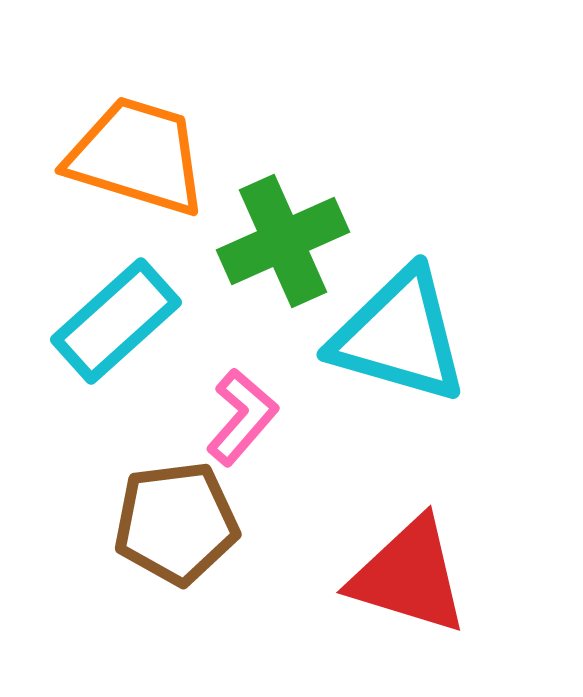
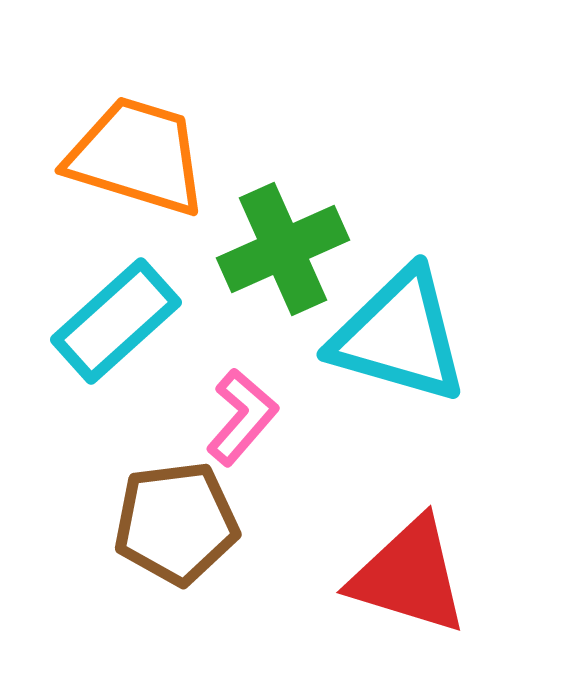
green cross: moved 8 px down
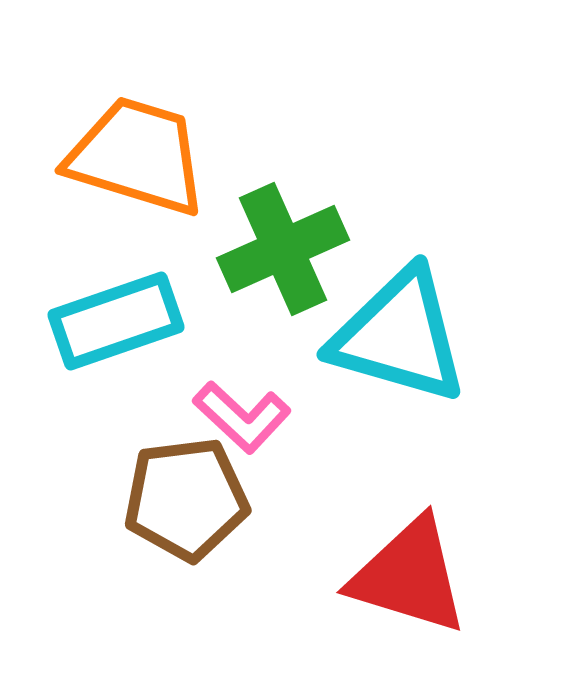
cyan rectangle: rotated 23 degrees clockwise
pink L-shape: rotated 92 degrees clockwise
brown pentagon: moved 10 px right, 24 px up
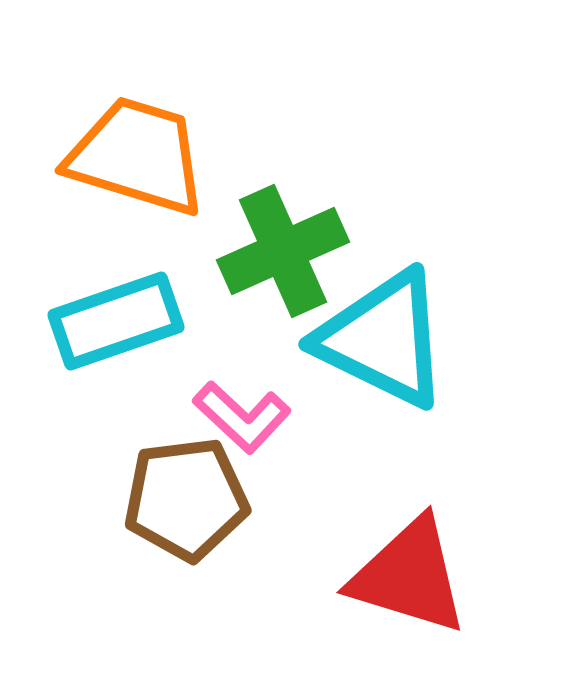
green cross: moved 2 px down
cyan triangle: moved 16 px left, 3 px down; rotated 10 degrees clockwise
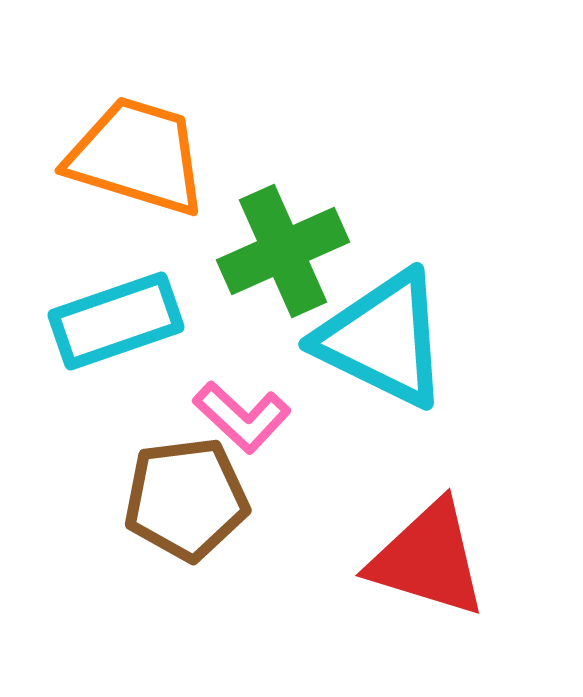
red triangle: moved 19 px right, 17 px up
